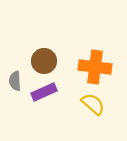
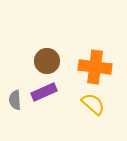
brown circle: moved 3 px right
gray semicircle: moved 19 px down
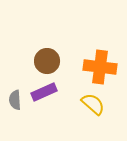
orange cross: moved 5 px right
